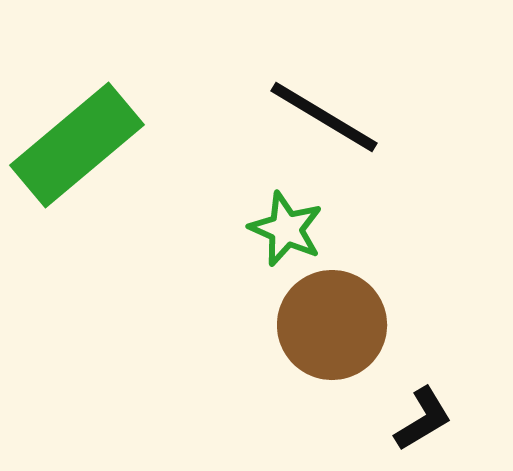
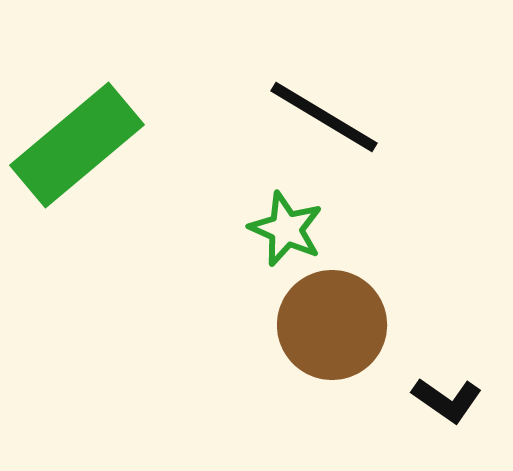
black L-shape: moved 24 px right, 19 px up; rotated 66 degrees clockwise
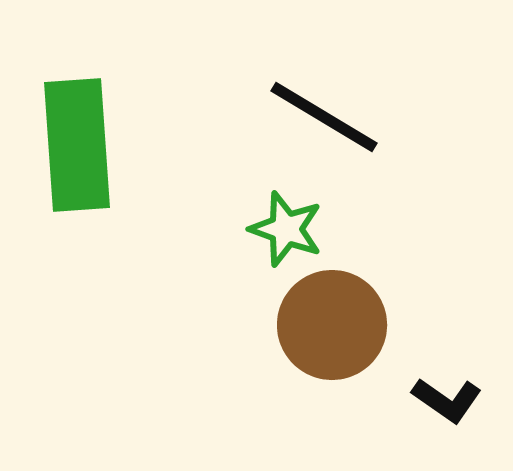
green rectangle: rotated 54 degrees counterclockwise
green star: rotated 4 degrees counterclockwise
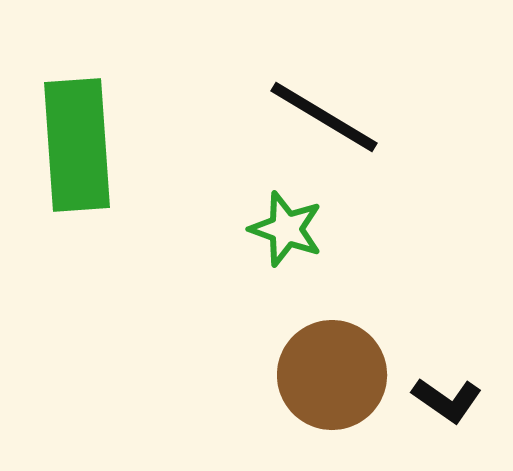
brown circle: moved 50 px down
